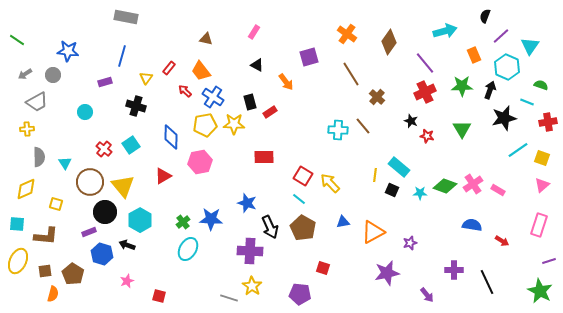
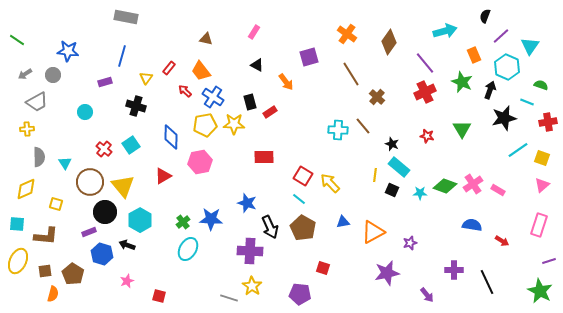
green star at (462, 86): moved 4 px up; rotated 25 degrees clockwise
black star at (411, 121): moved 19 px left, 23 px down
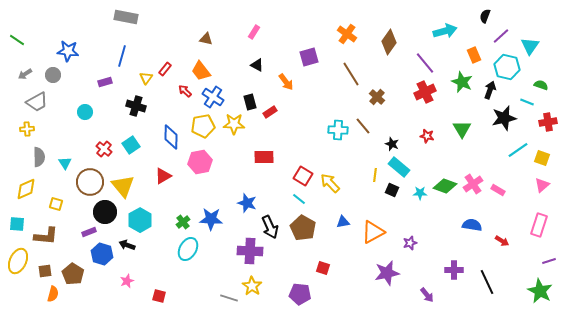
cyan hexagon at (507, 67): rotated 10 degrees counterclockwise
red rectangle at (169, 68): moved 4 px left, 1 px down
yellow pentagon at (205, 125): moved 2 px left, 1 px down
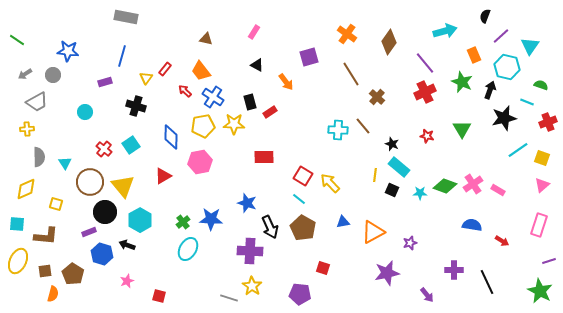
red cross at (548, 122): rotated 12 degrees counterclockwise
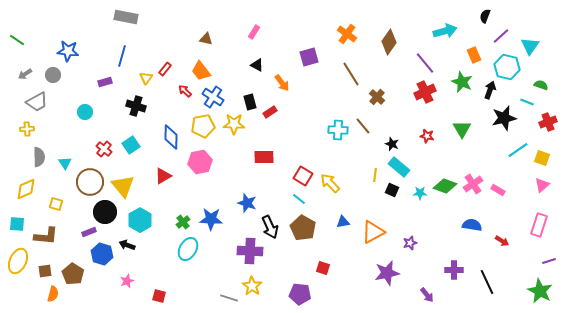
orange arrow at (286, 82): moved 4 px left, 1 px down
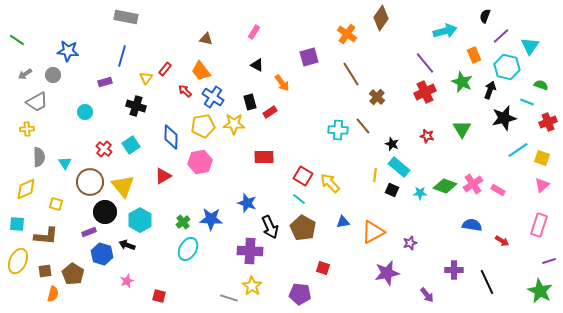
brown diamond at (389, 42): moved 8 px left, 24 px up
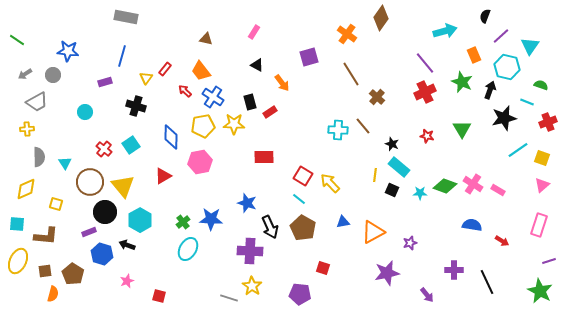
pink cross at (473, 184): rotated 24 degrees counterclockwise
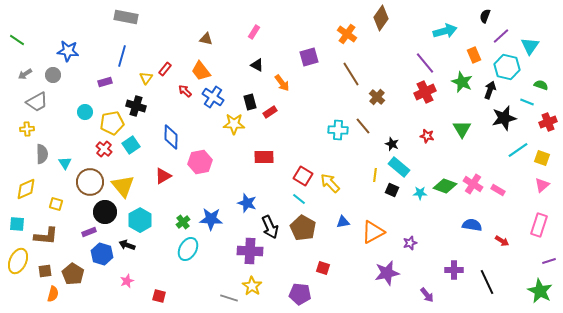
yellow pentagon at (203, 126): moved 91 px left, 3 px up
gray semicircle at (39, 157): moved 3 px right, 3 px up
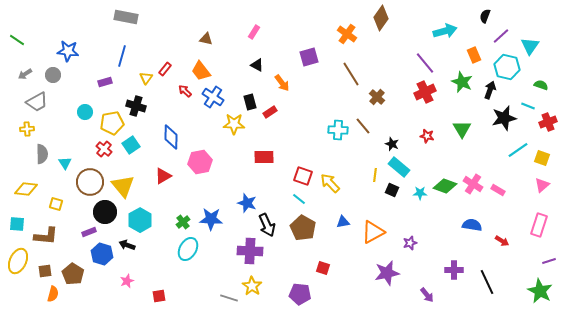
cyan line at (527, 102): moved 1 px right, 4 px down
red square at (303, 176): rotated 12 degrees counterclockwise
yellow diamond at (26, 189): rotated 30 degrees clockwise
black arrow at (270, 227): moved 3 px left, 2 px up
red square at (159, 296): rotated 24 degrees counterclockwise
